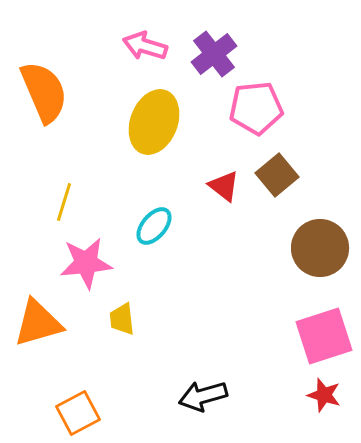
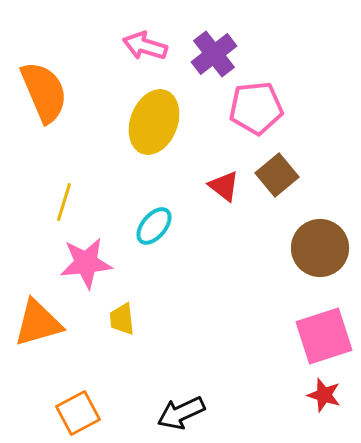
black arrow: moved 22 px left, 17 px down; rotated 9 degrees counterclockwise
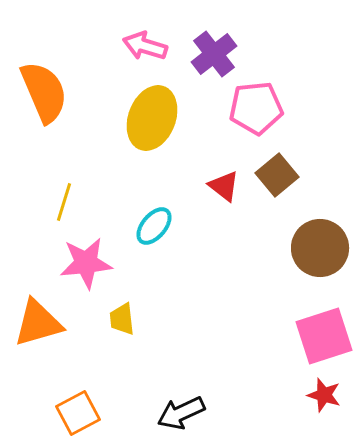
yellow ellipse: moved 2 px left, 4 px up
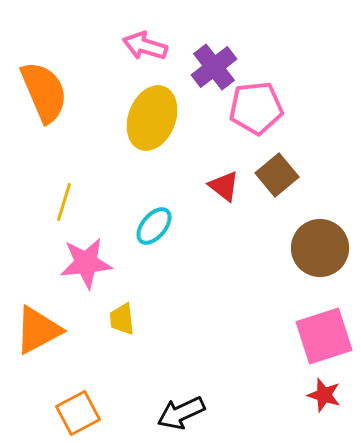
purple cross: moved 13 px down
orange triangle: moved 7 px down; rotated 12 degrees counterclockwise
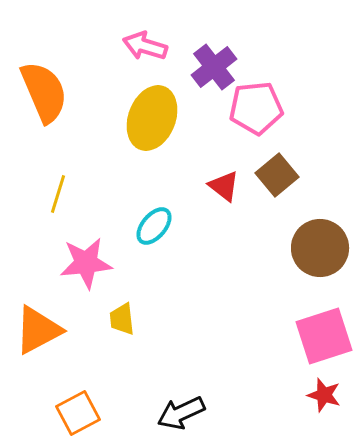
yellow line: moved 6 px left, 8 px up
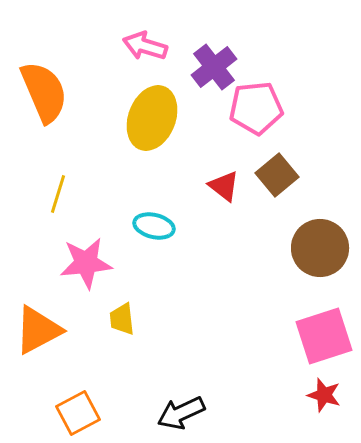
cyan ellipse: rotated 63 degrees clockwise
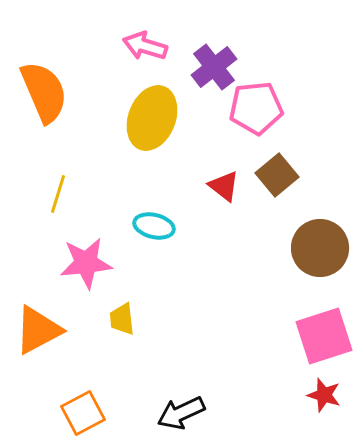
orange square: moved 5 px right
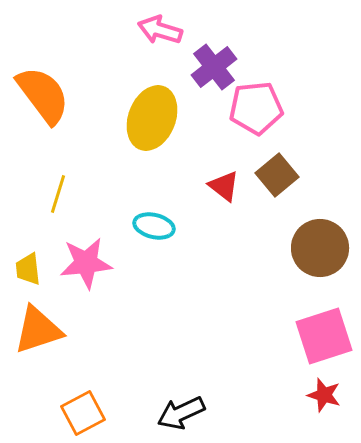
pink arrow: moved 15 px right, 16 px up
orange semicircle: moved 1 px left, 3 px down; rotated 14 degrees counterclockwise
yellow trapezoid: moved 94 px left, 50 px up
orange triangle: rotated 10 degrees clockwise
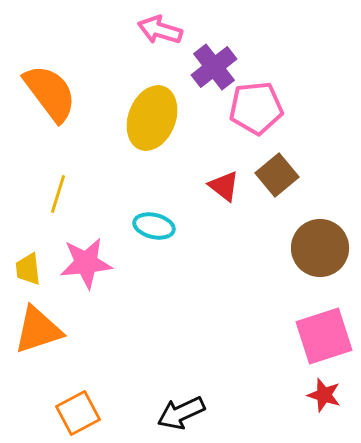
orange semicircle: moved 7 px right, 2 px up
orange square: moved 5 px left
